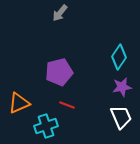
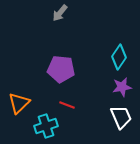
purple pentagon: moved 2 px right, 3 px up; rotated 20 degrees clockwise
orange triangle: rotated 20 degrees counterclockwise
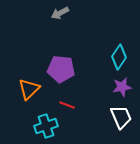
gray arrow: rotated 24 degrees clockwise
orange triangle: moved 10 px right, 14 px up
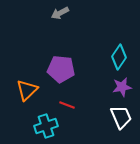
orange triangle: moved 2 px left, 1 px down
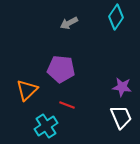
gray arrow: moved 9 px right, 10 px down
cyan diamond: moved 3 px left, 40 px up
purple star: rotated 18 degrees clockwise
cyan cross: rotated 15 degrees counterclockwise
